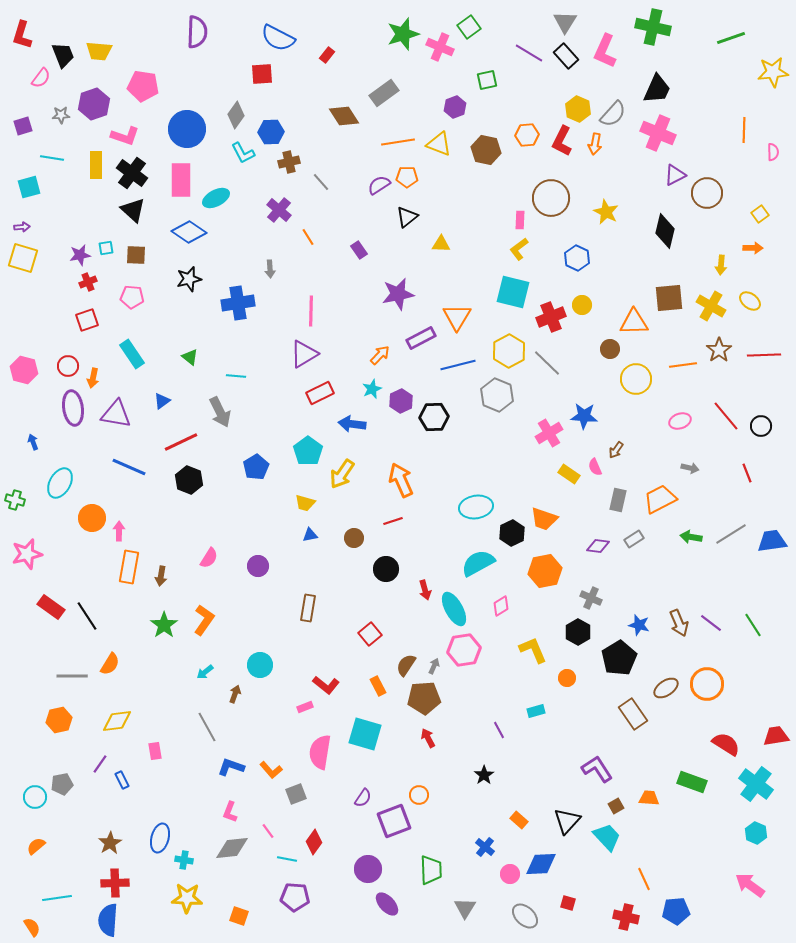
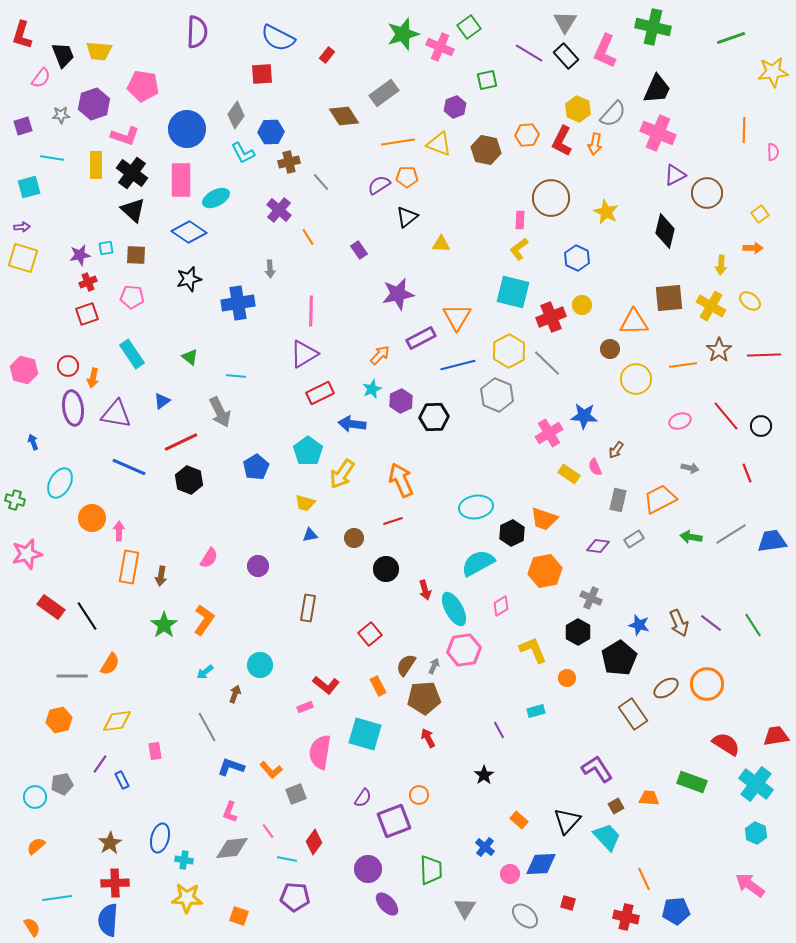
red square at (87, 320): moved 6 px up
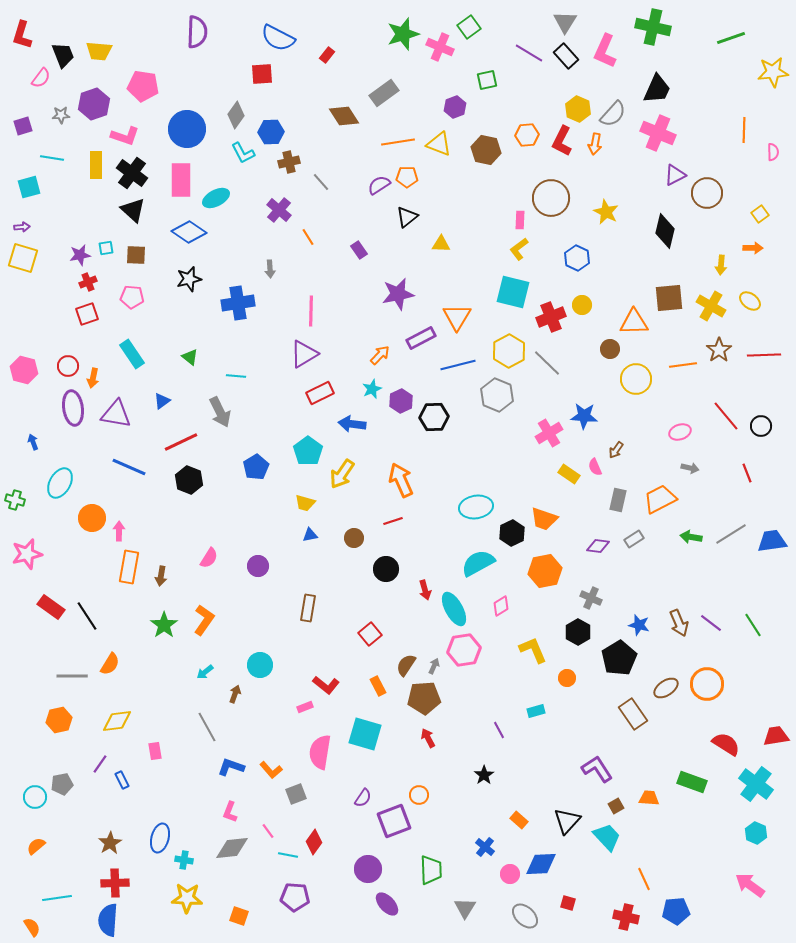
pink ellipse at (680, 421): moved 11 px down
cyan line at (287, 859): moved 1 px right, 4 px up
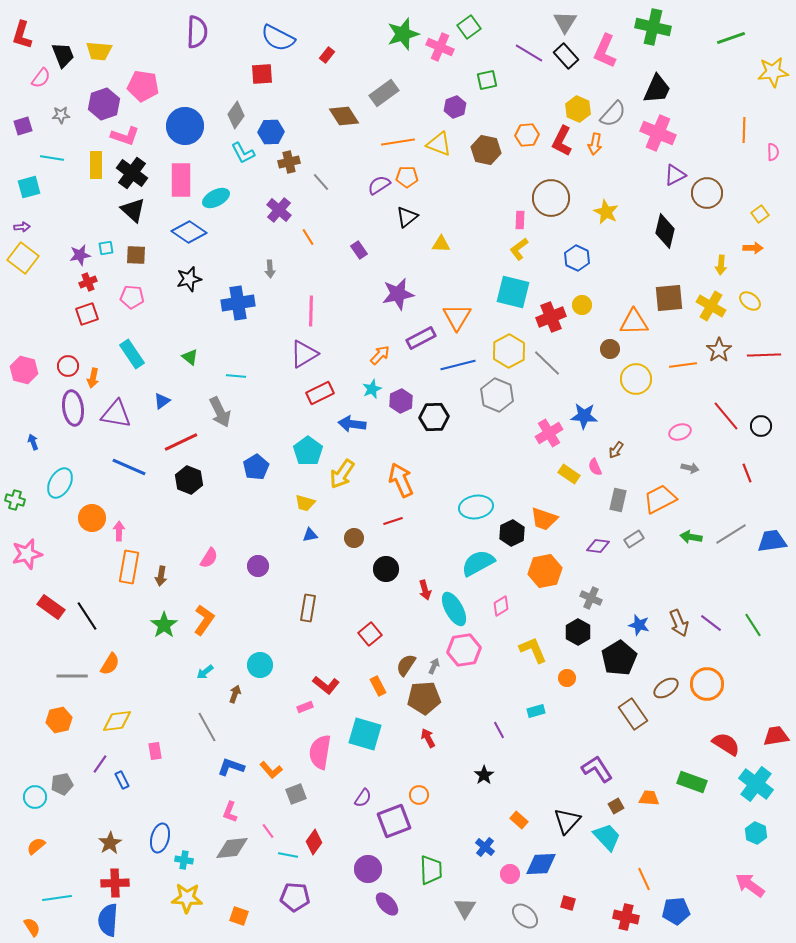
purple hexagon at (94, 104): moved 10 px right
blue circle at (187, 129): moved 2 px left, 3 px up
yellow square at (23, 258): rotated 20 degrees clockwise
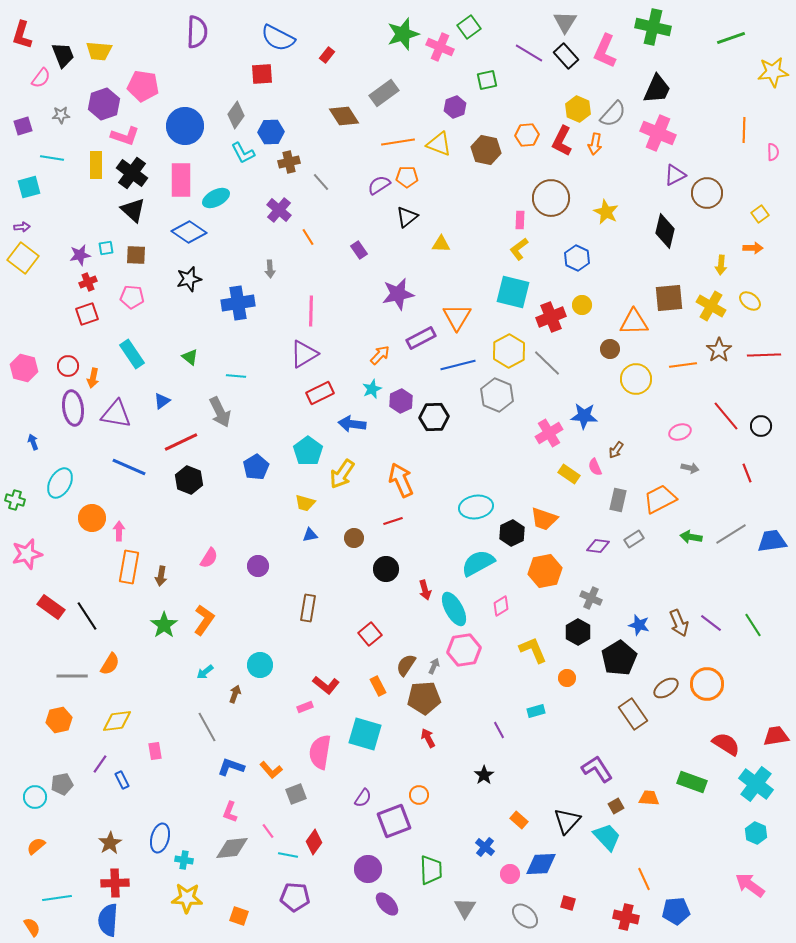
pink hexagon at (24, 370): moved 2 px up
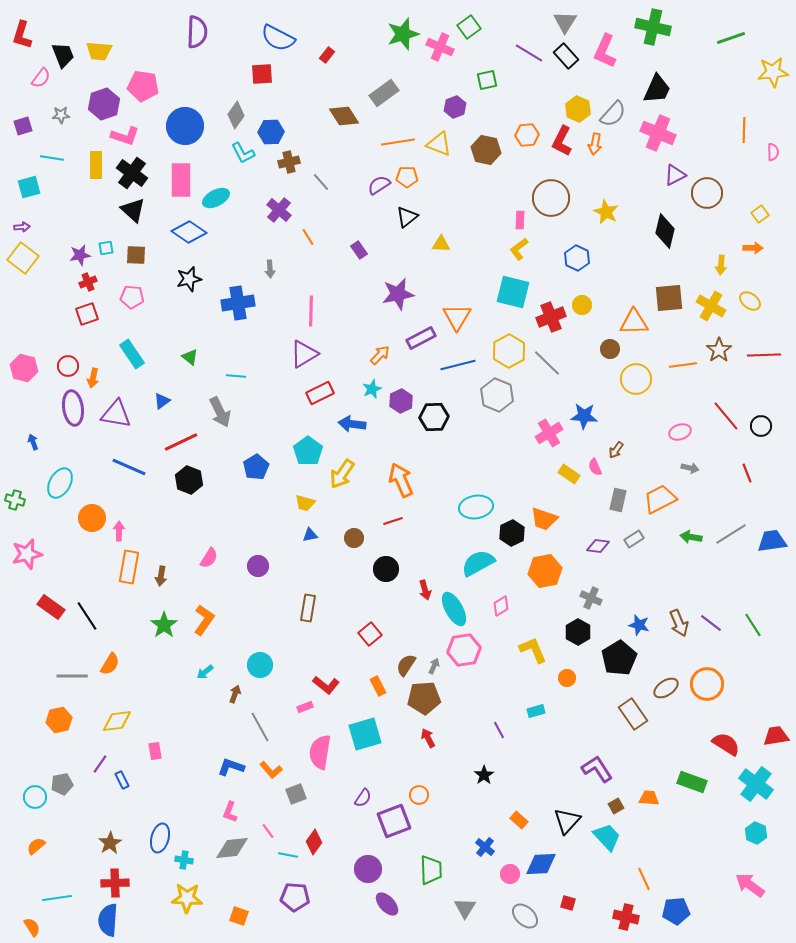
gray line at (207, 727): moved 53 px right
cyan square at (365, 734): rotated 32 degrees counterclockwise
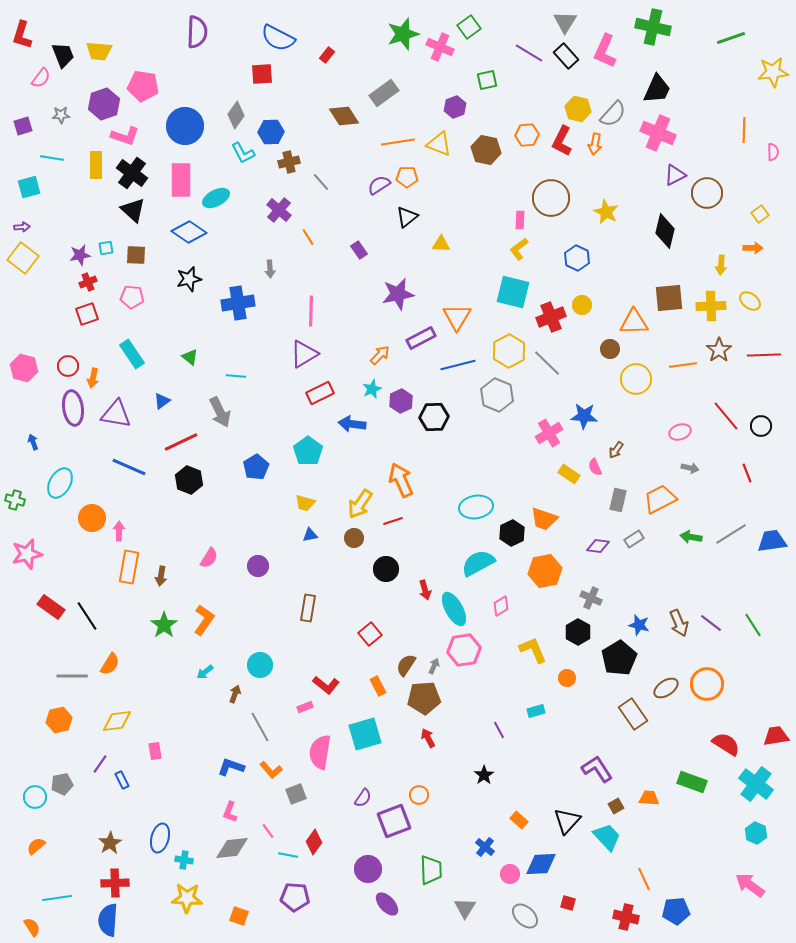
yellow hexagon at (578, 109): rotated 10 degrees counterclockwise
yellow cross at (711, 306): rotated 32 degrees counterclockwise
yellow arrow at (342, 474): moved 18 px right, 30 px down
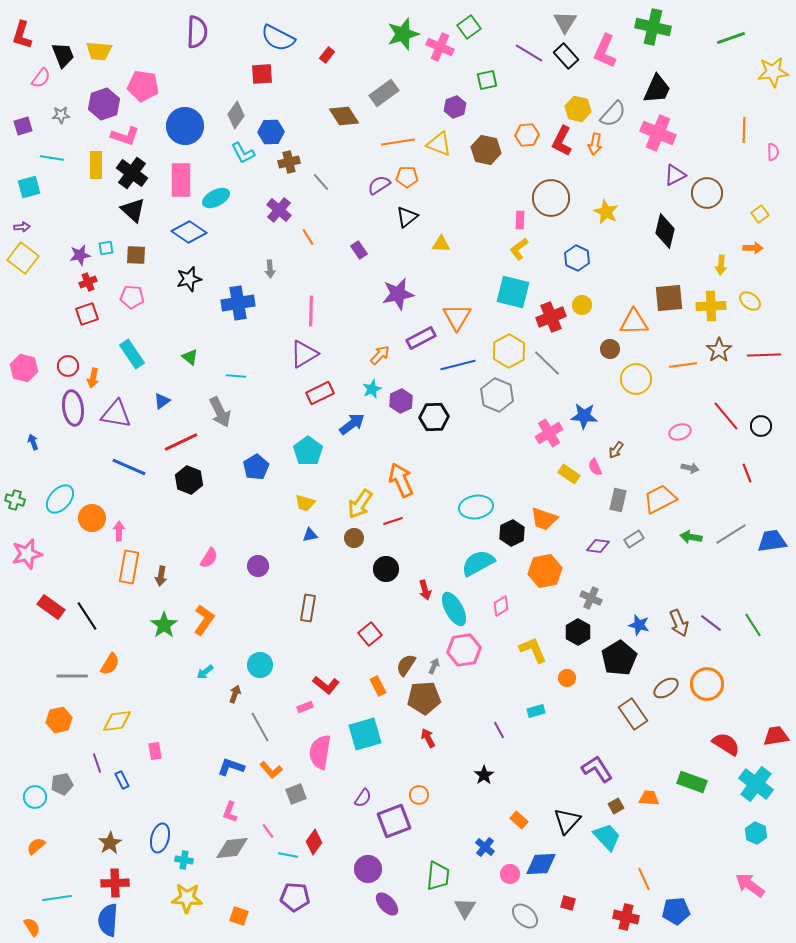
blue arrow at (352, 424): rotated 136 degrees clockwise
cyan ellipse at (60, 483): moved 16 px down; rotated 12 degrees clockwise
purple line at (100, 764): moved 3 px left, 1 px up; rotated 54 degrees counterclockwise
green trapezoid at (431, 870): moved 7 px right, 6 px down; rotated 8 degrees clockwise
